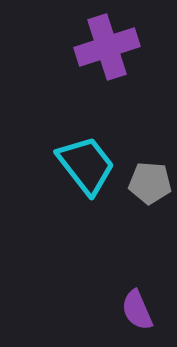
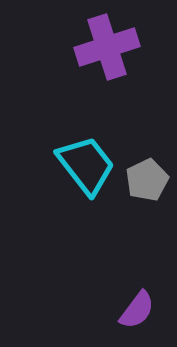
gray pentagon: moved 3 px left, 3 px up; rotated 30 degrees counterclockwise
purple semicircle: rotated 120 degrees counterclockwise
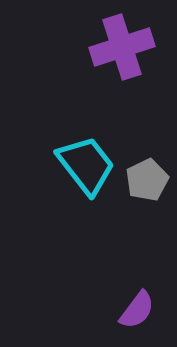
purple cross: moved 15 px right
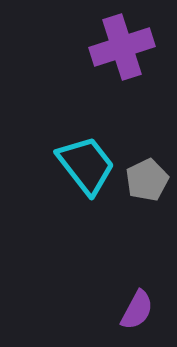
purple semicircle: rotated 9 degrees counterclockwise
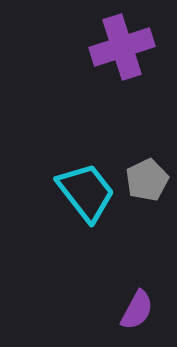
cyan trapezoid: moved 27 px down
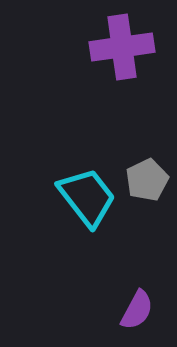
purple cross: rotated 10 degrees clockwise
cyan trapezoid: moved 1 px right, 5 px down
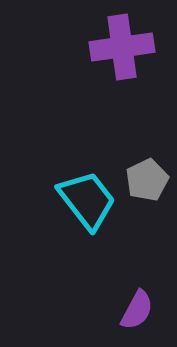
cyan trapezoid: moved 3 px down
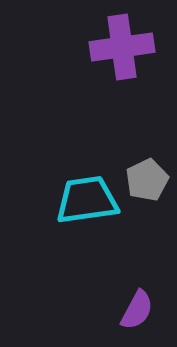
cyan trapezoid: rotated 60 degrees counterclockwise
